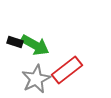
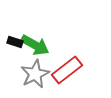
gray star: moved 1 px left, 5 px up
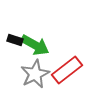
black rectangle: moved 2 px up
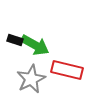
red rectangle: rotated 52 degrees clockwise
gray star: moved 4 px left, 5 px down
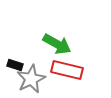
black rectangle: moved 25 px down
green arrow: moved 22 px right, 1 px up
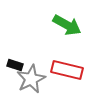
green arrow: moved 10 px right, 19 px up
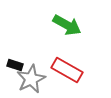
red rectangle: rotated 16 degrees clockwise
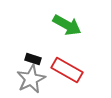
black rectangle: moved 18 px right, 6 px up
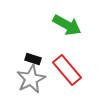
red rectangle: rotated 20 degrees clockwise
